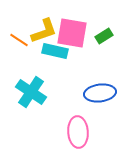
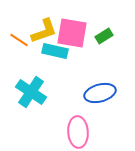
blue ellipse: rotated 8 degrees counterclockwise
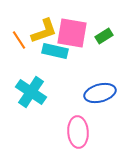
orange line: rotated 24 degrees clockwise
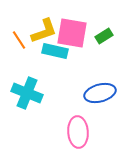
cyan cross: moved 4 px left, 1 px down; rotated 12 degrees counterclockwise
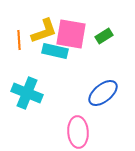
pink square: moved 1 px left, 1 px down
orange line: rotated 30 degrees clockwise
blue ellipse: moved 3 px right; rotated 24 degrees counterclockwise
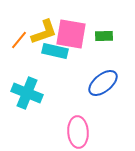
yellow L-shape: moved 1 px down
green rectangle: rotated 30 degrees clockwise
orange line: rotated 42 degrees clockwise
blue ellipse: moved 10 px up
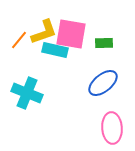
green rectangle: moved 7 px down
cyan rectangle: moved 1 px up
pink ellipse: moved 34 px right, 4 px up
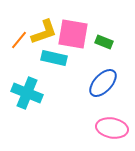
pink square: moved 2 px right
green rectangle: moved 1 px up; rotated 24 degrees clockwise
cyan rectangle: moved 1 px left, 8 px down
blue ellipse: rotated 8 degrees counterclockwise
pink ellipse: rotated 76 degrees counterclockwise
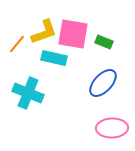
orange line: moved 2 px left, 4 px down
cyan cross: moved 1 px right
pink ellipse: rotated 12 degrees counterclockwise
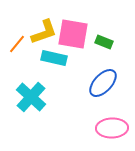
cyan cross: moved 3 px right, 4 px down; rotated 20 degrees clockwise
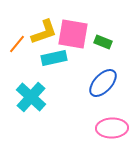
green rectangle: moved 1 px left
cyan rectangle: rotated 25 degrees counterclockwise
